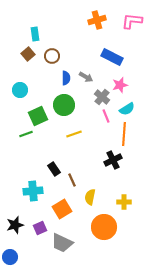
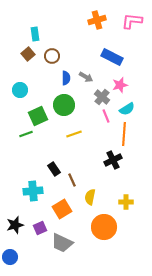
yellow cross: moved 2 px right
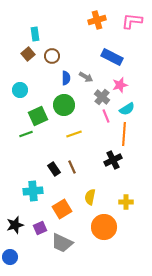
brown line: moved 13 px up
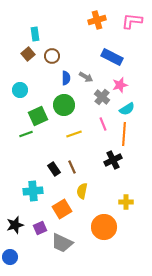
pink line: moved 3 px left, 8 px down
yellow semicircle: moved 8 px left, 6 px up
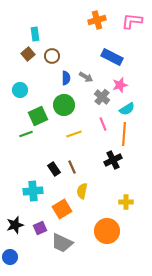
orange circle: moved 3 px right, 4 px down
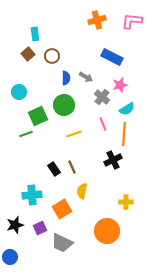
cyan circle: moved 1 px left, 2 px down
cyan cross: moved 1 px left, 4 px down
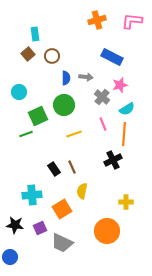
gray arrow: rotated 24 degrees counterclockwise
black star: rotated 24 degrees clockwise
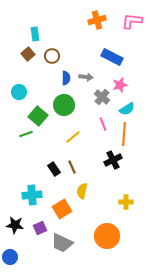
green square: rotated 24 degrees counterclockwise
yellow line: moved 1 px left, 3 px down; rotated 21 degrees counterclockwise
orange circle: moved 5 px down
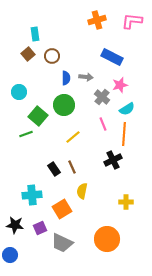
orange circle: moved 3 px down
blue circle: moved 2 px up
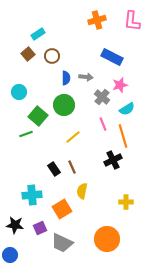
pink L-shape: rotated 90 degrees counterclockwise
cyan rectangle: moved 3 px right; rotated 64 degrees clockwise
orange line: moved 1 px left, 2 px down; rotated 20 degrees counterclockwise
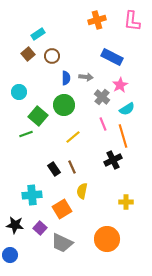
pink star: rotated 14 degrees counterclockwise
purple square: rotated 24 degrees counterclockwise
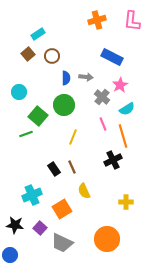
yellow line: rotated 28 degrees counterclockwise
yellow semicircle: moved 2 px right; rotated 35 degrees counterclockwise
cyan cross: rotated 18 degrees counterclockwise
